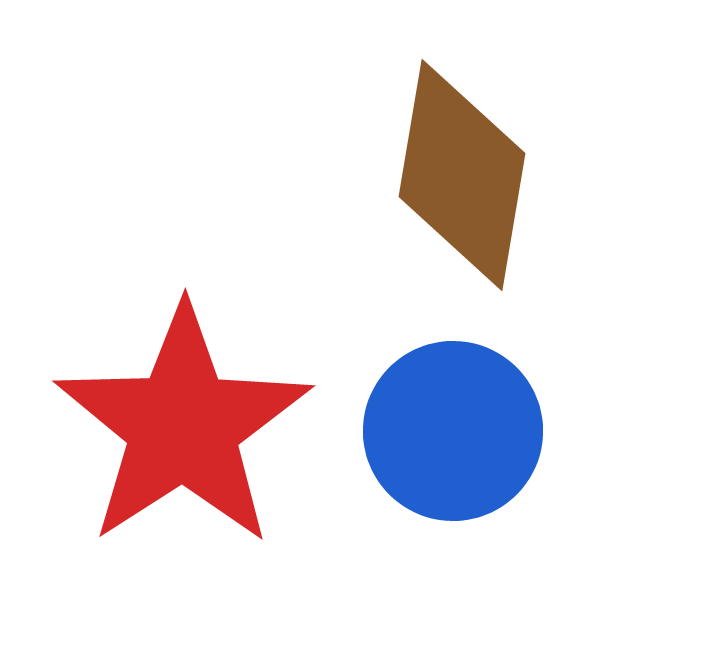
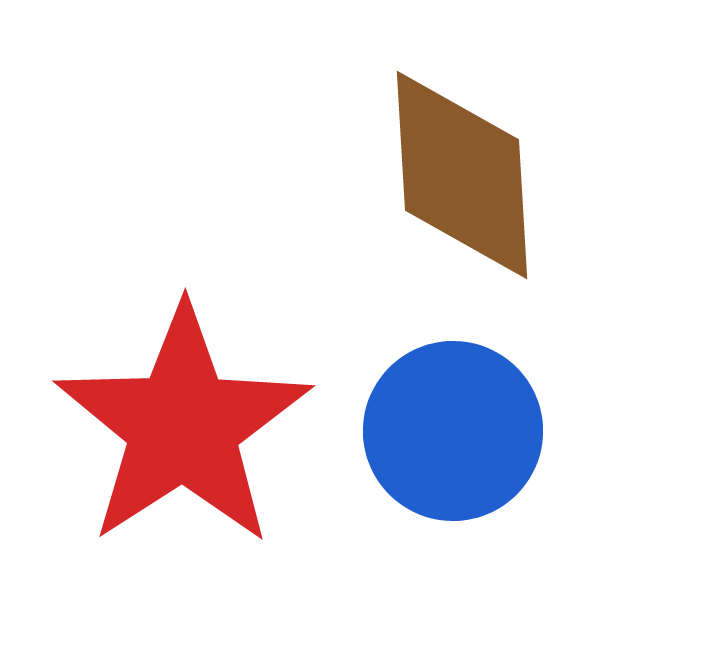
brown diamond: rotated 13 degrees counterclockwise
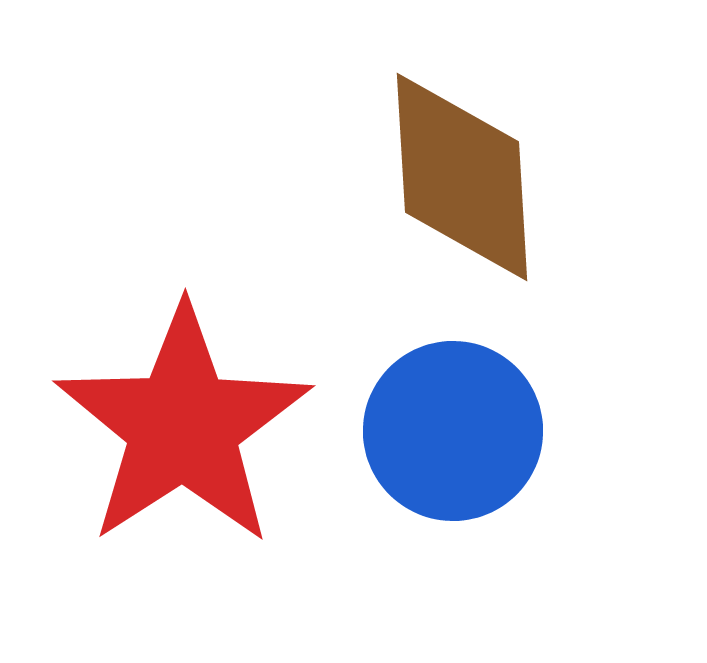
brown diamond: moved 2 px down
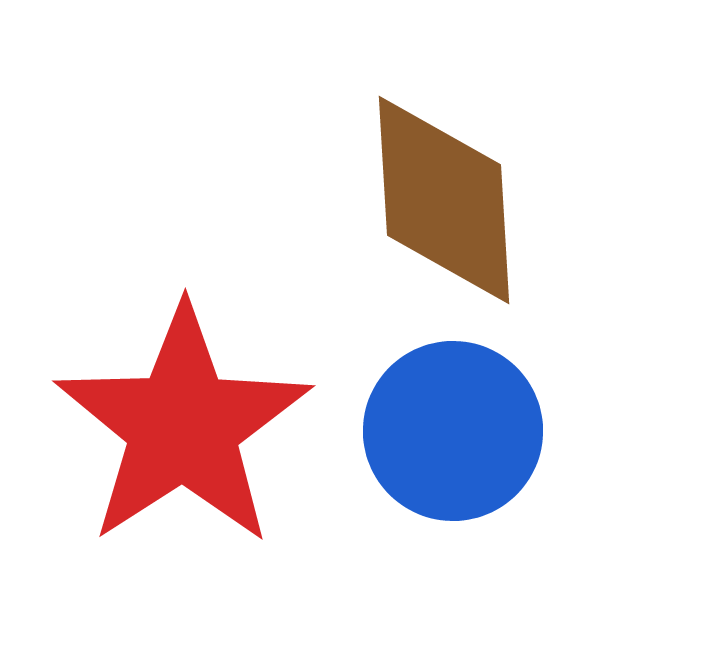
brown diamond: moved 18 px left, 23 px down
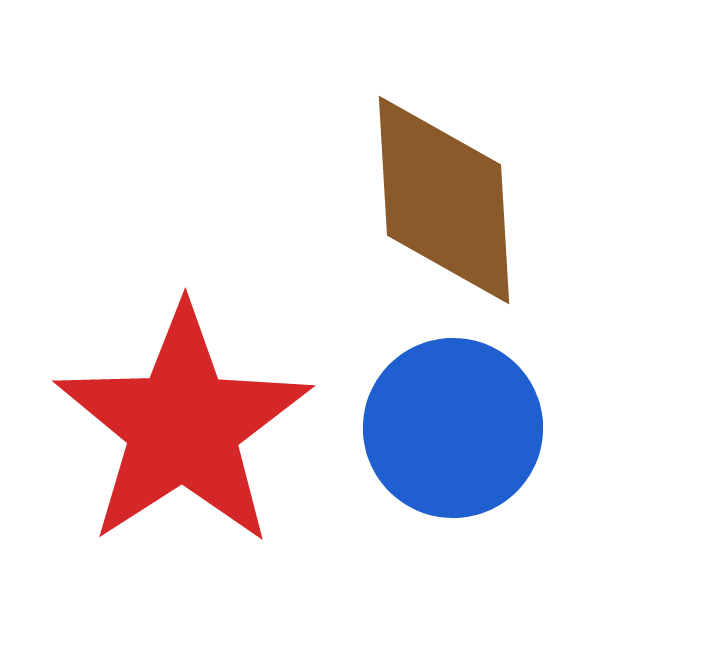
blue circle: moved 3 px up
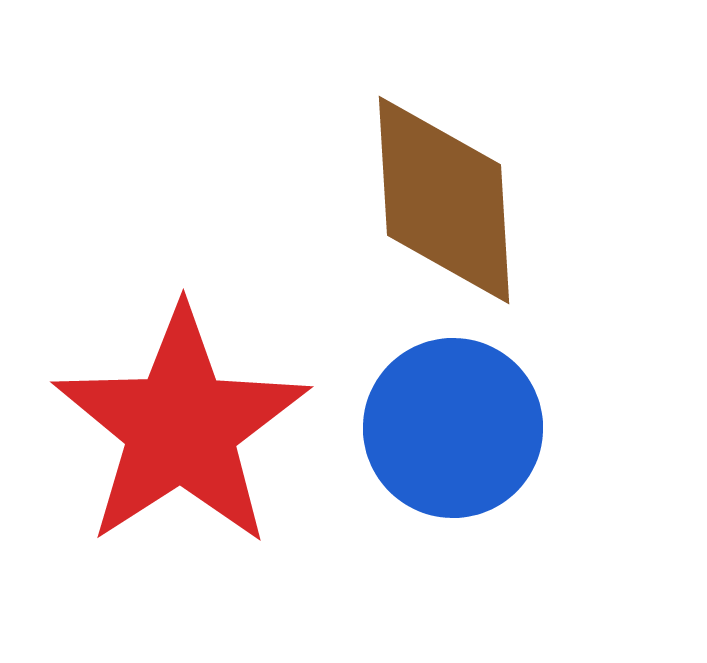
red star: moved 2 px left, 1 px down
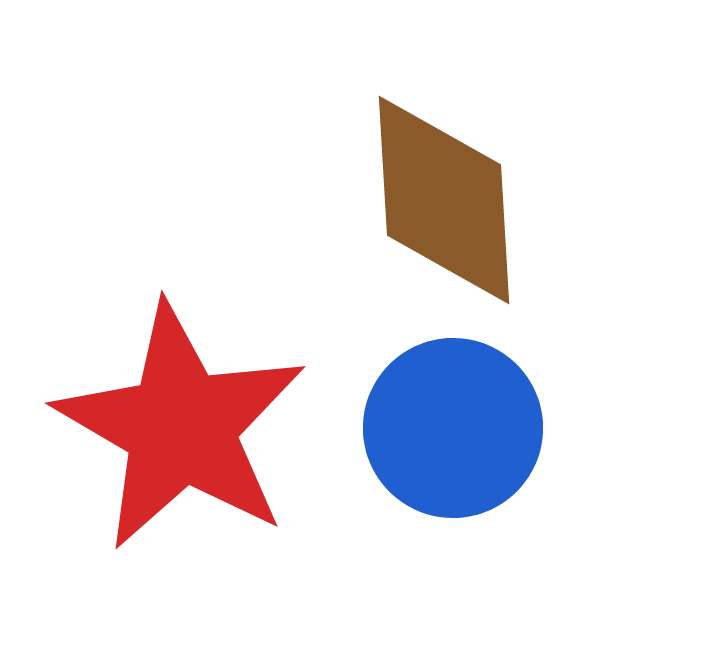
red star: rotated 9 degrees counterclockwise
